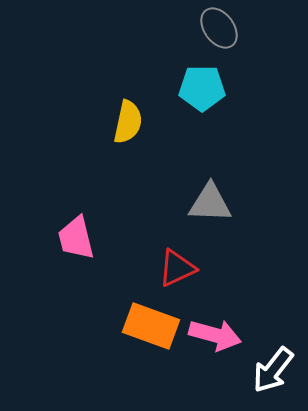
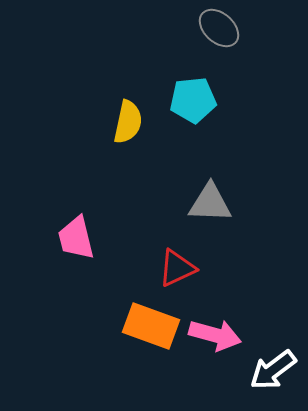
gray ellipse: rotated 12 degrees counterclockwise
cyan pentagon: moved 9 px left, 12 px down; rotated 6 degrees counterclockwise
white arrow: rotated 15 degrees clockwise
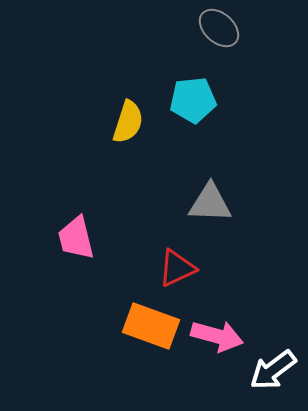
yellow semicircle: rotated 6 degrees clockwise
pink arrow: moved 2 px right, 1 px down
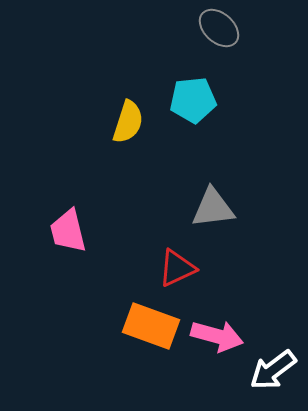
gray triangle: moved 3 px right, 5 px down; rotated 9 degrees counterclockwise
pink trapezoid: moved 8 px left, 7 px up
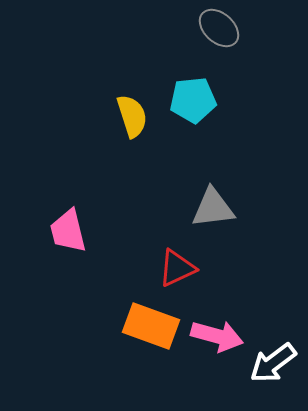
yellow semicircle: moved 4 px right, 6 px up; rotated 36 degrees counterclockwise
white arrow: moved 7 px up
